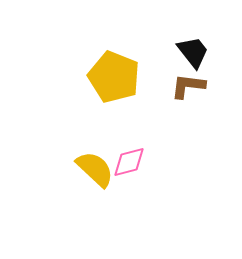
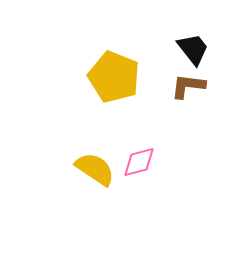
black trapezoid: moved 3 px up
pink diamond: moved 10 px right
yellow semicircle: rotated 9 degrees counterclockwise
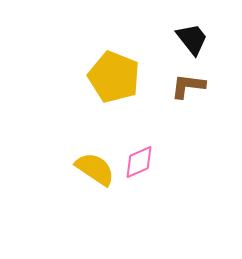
black trapezoid: moved 1 px left, 10 px up
pink diamond: rotated 9 degrees counterclockwise
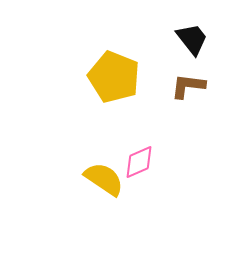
yellow semicircle: moved 9 px right, 10 px down
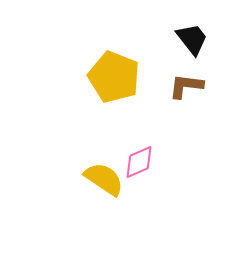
brown L-shape: moved 2 px left
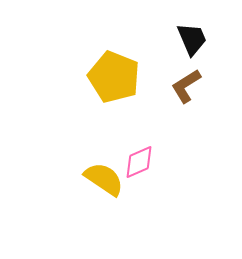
black trapezoid: rotated 15 degrees clockwise
brown L-shape: rotated 39 degrees counterclockwise
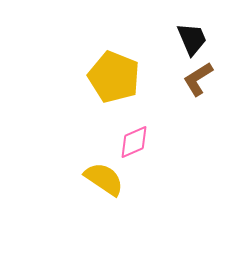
brown L-shape: moved 12 px right, 7 px up
pink diamond: moved 5 px left, 20 px up
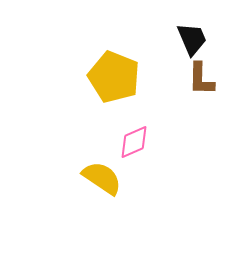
brown L-shape: moved 3 px right; rotated 57 degrees counterclockwise
yellow semicircle: moved 2 px left, 1 px up
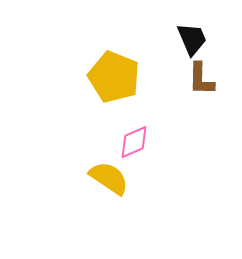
yellow semicircle: moved 7 px right
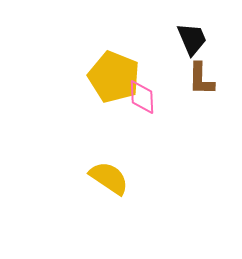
pink diamond: moved 8 px right, 45 px up; rotated 69 degrees counterclockwise
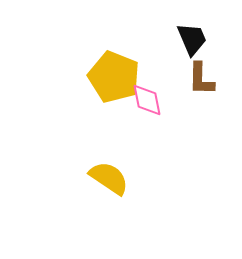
pink diamond: moved 5 px right, 3 px down; rotated 9 degrees counterclockwise
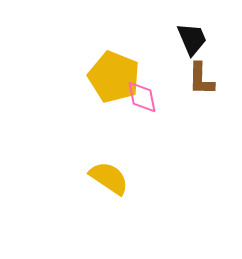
pink diamond: moved 5 px left, 3 px up
